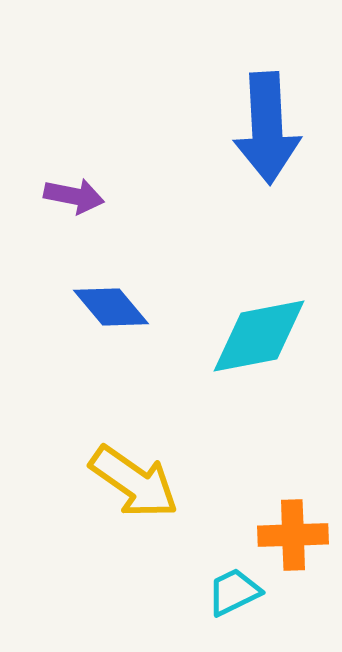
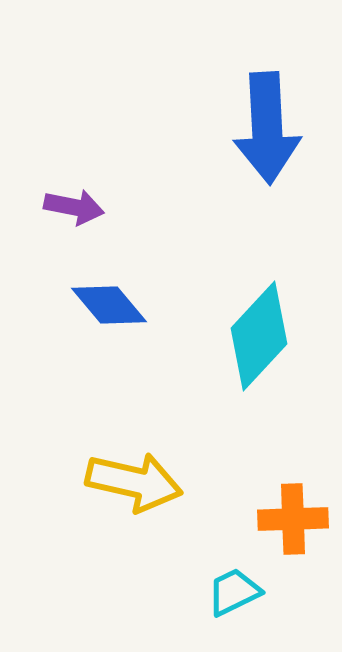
purple arrow: moved 11 px down
blue diamond: moved 2 px left, 2 px up
cyan diamond: rotated 36 degrees counterclockwise
yellow arrow: rotated 22 degrees counterclockwise
orange cross: moved 16 px up
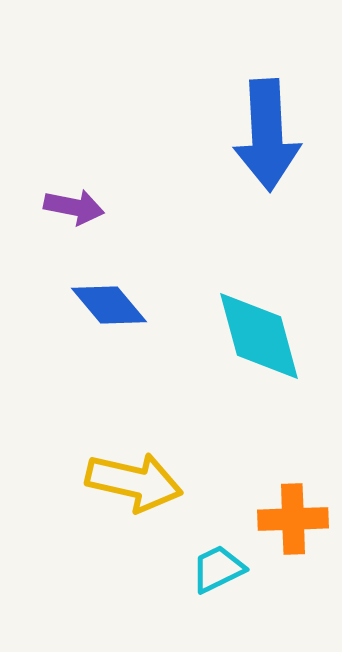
blue arrow: moved 7 px down
cyan diamond: rotated 58 degrees counterclockwise
cyan trapezoid: moved 16 px left, 23 px up
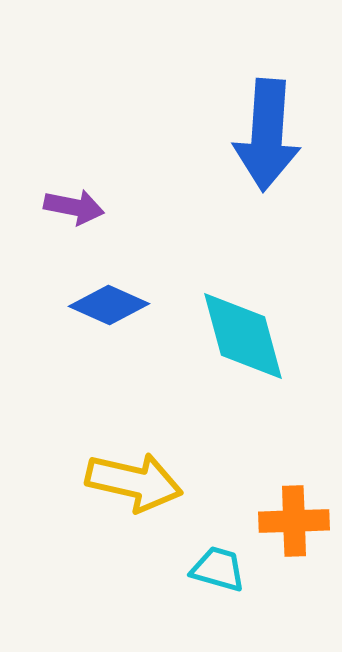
blue arrow: rotated 7 degrees clockwise
blue diamond: rotated 26 degrees counterclockwise
cyan diamond: moved 16 px left
orange cross: moved 1 px right, 2 px down
cyan trapezoid: rotated 42 degrees clockwise
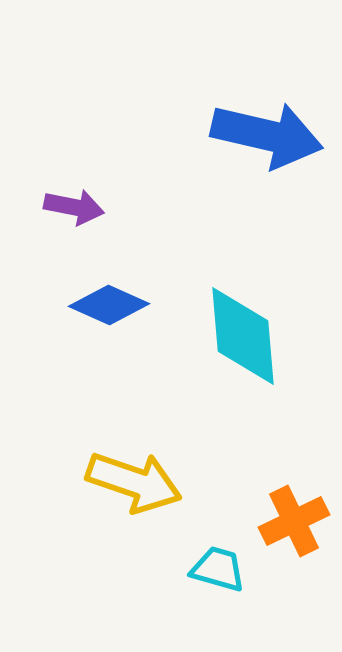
blue arrow: rotated 81 degrees counterclockwise
cyan diamond: rotated 10 degrees clockwise
yellow arrow: rotated 6 degrees clockwise
orange cross: rotated 24 degrees counterclockwise
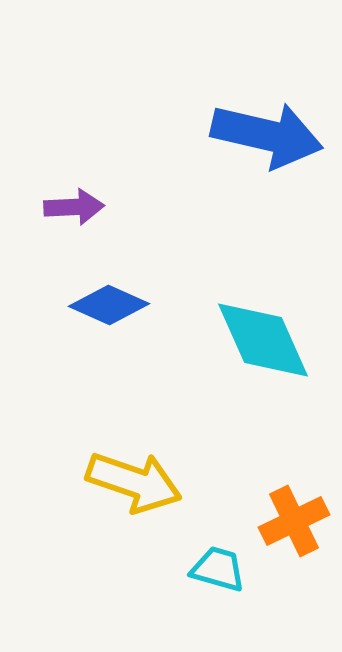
purple arrow: rotated 14 degrees counterclockwise
cyan diamond: moved 20 px right, 4 px down; rotated 19 degrees counterclockwise
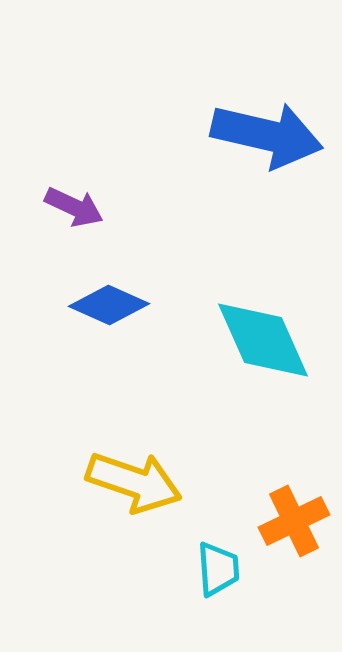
purple arrow: rotated 28 degrees clockwise
cyan trapezoid: rotated 70 degrees clockwise
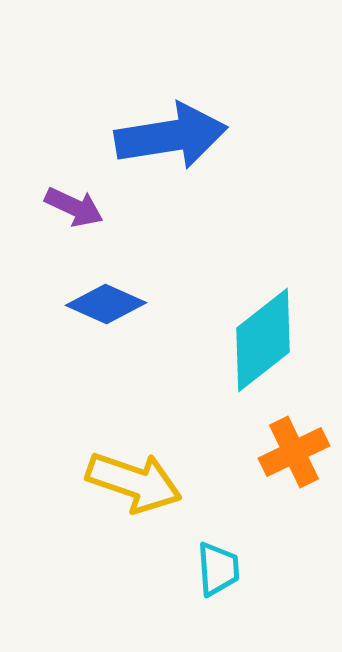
blue arrow: moved 96 px left, 1 px down; rotated 22 degrees counterclockwise
blue diamond: moved 3 px left, 1 px up
cyan diamond: rotated 76 degrees clockwise
orange cross: moved 69 px up
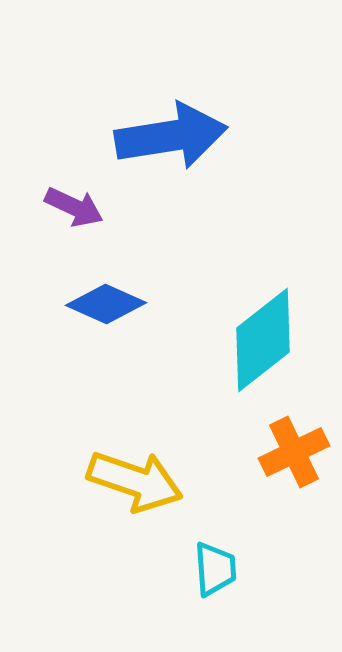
yellow arrow: moved 1 px right, 1 px up
cyan trapezoid: moved 3 px left
